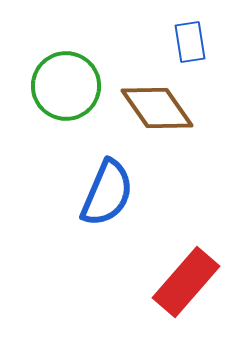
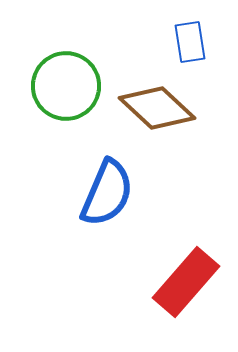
brown diamond: rotated 12 degrees counterclockwise
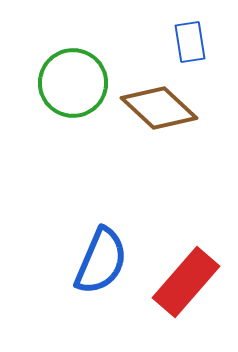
green circle: moved 7 px right, 3 px up
brown diamond: moved 2 px right
blue semicircle: moved 6 px left, 68 px down
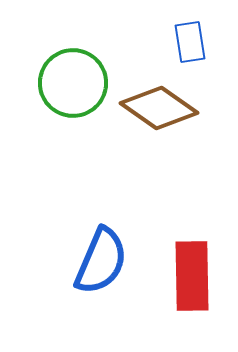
brown diamond: rotated 8 degrees counterclockwise
red rectangle: moved 6 px right, 6 px up; rotated 42 degrees counterclockwise
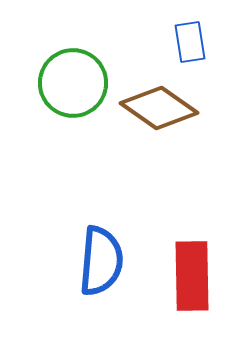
blue semicircle: rotated 18 degrees counterclockwise
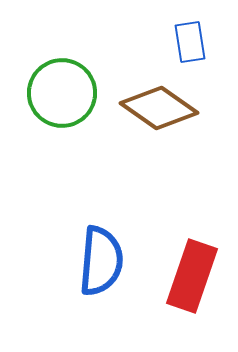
green circle: moved 11 px left, 10 px down
red rectangle: rotated 20 degrees clockwise
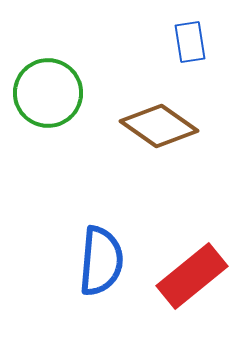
green circle: moved 14 px left
brown diamond: moved 18 px down
red rectangle: rotated 32 degrees clockwise
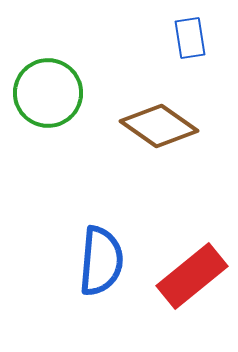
blue rectangle: moved 4 px up
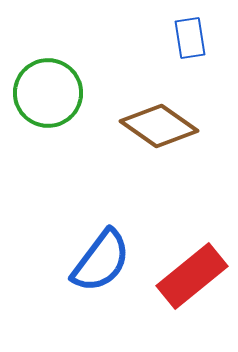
blue semicircle: rotated 32 degrees clockwise
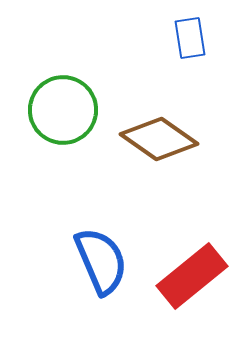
green circle: moved 15 px right, 17 px down
brown diamond: moved 13 px down
blue semicircle: rotated 60 degrees counterclockwise
